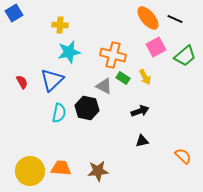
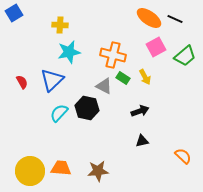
orange ellipse: moved 1 px right; rotated 15 degrees counterclockwise
cyan semicircle: rotated 150 degrees counterclockwise
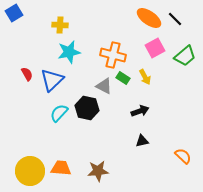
black line: rotated 21 degrees clockwise
pink square: moved 1 px left, 1 px down
red semicircle: moved 5 px right, 8 px up
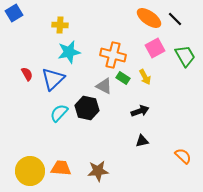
green trapezoid: rotated 80 degrees counterclockwise
blue triangle: moved 1 px right, 1 px up
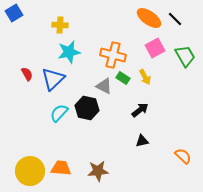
black arrow: moved 1 px up; rotated 18 degrees counterclockwise
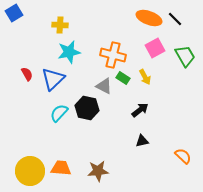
orange ellipse: rotated 15 degrees counterclockwise
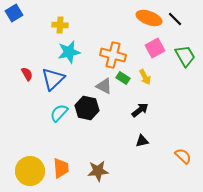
orange trapezoid: rotated 80 degrees clockwise
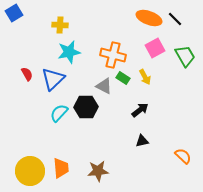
black hexagon: moved 1 px left, 1 px up; rotated 15 degrees counterclockwise
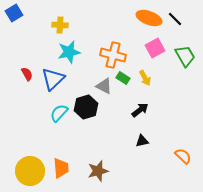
yellow arrow: moved 1 px down
black hexagon: rotated 15 degrees counterclockwise
brown star: rotated 10 degrees counterclockwise
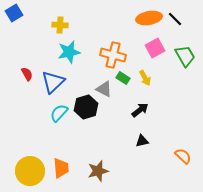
orange ellipse: rotated 30 degrees counterclockwise
blue triangle: moved 3 px down
gray triangle: moved 3 px down
